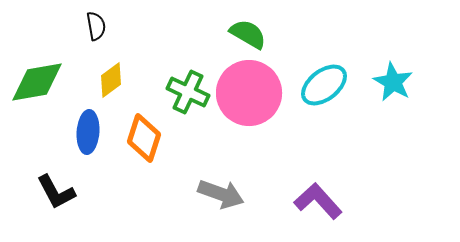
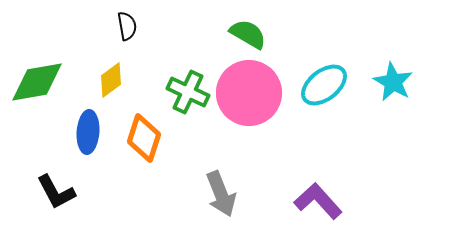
black semicircle: moved 31 px right
gray arrow: rotated 48 degrees clockwise
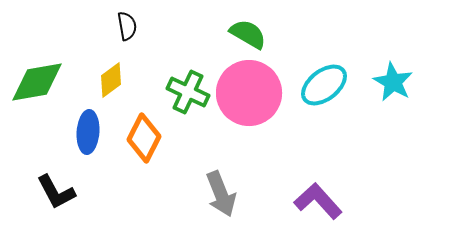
orange diamond: rotated 9 degrees clockwise
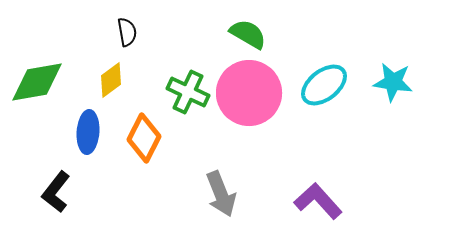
black semicircle: moved 6 px down
cyan star: rotated 21 degrees counterclockwise
black L-shape: rotated 66 degrees clockwise
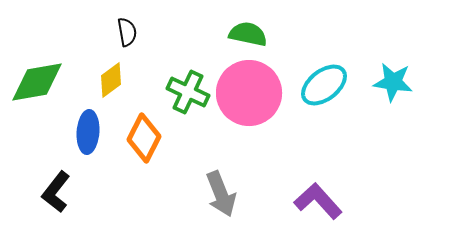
green semicircle: rotated 18 degrees counterclockwise
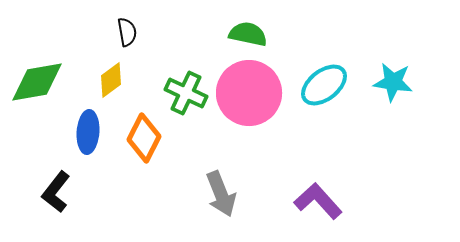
green cross: moved 2 px left, 1 px down
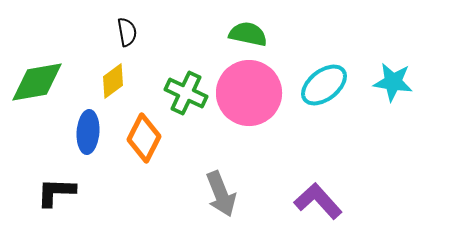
yellow diamond: moved 2 px right, 1 px down
black L-shape: rotated 54 degrees clockwise
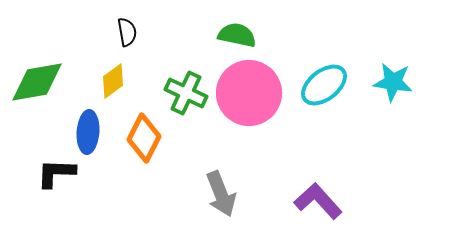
green semicircle: moved 11 px left, 1 px down
black L-shape: moved 19 px up
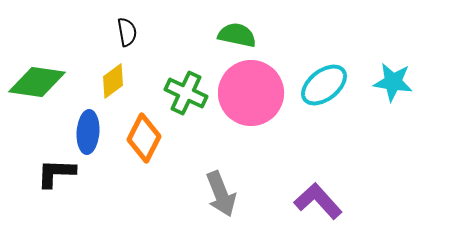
green diamond: rotated 18 degrees clockwise
pink circle: moved 2 px right
